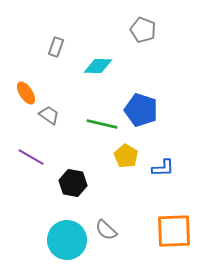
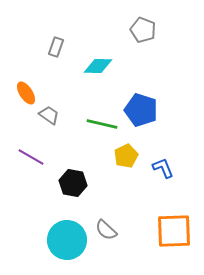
yellow pentagon: rotated 15 degrees clockwise
blue L-shape: rotated 110 degrees counterclockwise
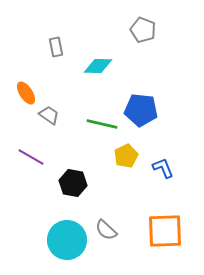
gray rectangle: rotated 30 degrees counterclockwise
blue pentagon: rotated 12 degrees counterclockwise
orange square: moved 9 px left
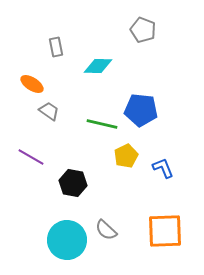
orange ellipse: moved 6 px right, 9 px up; rotated 25 degrees counterclockwise
gray trapezoid: moved 4 px up
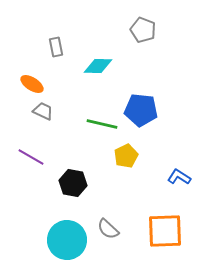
gray trapezoid: moved 6 px left; rotated 10 degrees counterclockwise
blue L-shape: moved 16 px right, 9 px down; rotated 35 degrees counterclockwise
gray semicircle: moved 2 px right, 1 px up
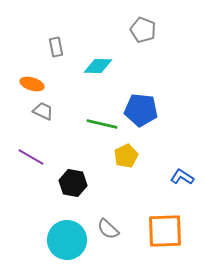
orange ellipse: rotated 15 degrees counterclockwise
blue L-shape: moved 3 px right
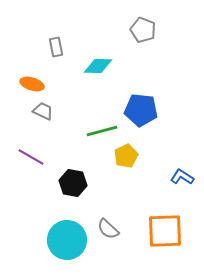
green line: moved 7 px down; rotated 28 degrees counterclockwise
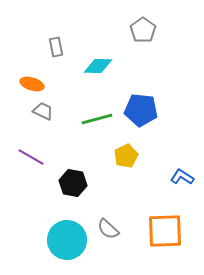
gray pentagon: rotated 15 degrees clockwise
green line: moved 5 px left, 12 px up
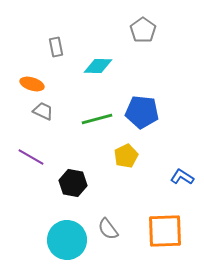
blue pentagon: moved 1 px right, 2 px down
gray semicircle: rotated 10 degrees clockwise
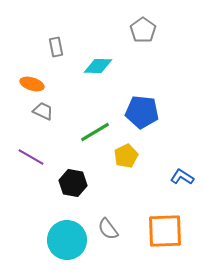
green line: moved 2 px left, 13 px down; rotated 16 degrees counterclockwise
